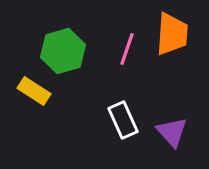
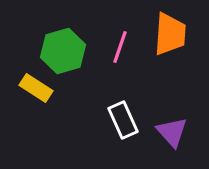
orange trapezoid: moved 2 px left
pink line: moved 7 px left, 2 px up
yellow rectangle: moved 2 px right, 3 px up
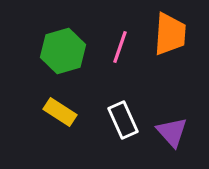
yellow rectangle: moved 24 px right, 24 px down
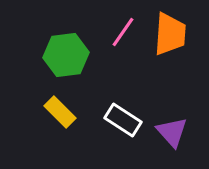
pink line: moved 3 px right, 15 px up; rotated 16 degrees clockwise
green hexagon: moved 3 px right, 4 px down; rotated 9 degrees clockwise
yellow rectangle: rotated 12 degrees clockwise
white rectangle: rotated 33 degrees counterclockwise
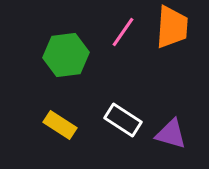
orange trapezoid: moved 2 px right, 7 px up
yellow rectangle: moved 13 px down; rotated 12 degrees counterclockwise
purple triangle: moved 1 px left, 2 px down; rotated 32 degrees counterclockwise
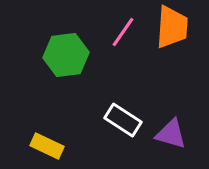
yellow rectangle: moved 13 px left, 21 px down; rotated 8 degrees counterclockwise
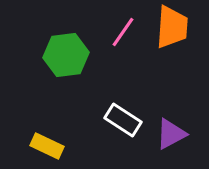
purple triangle: rotated 44 degrees counterclockwise
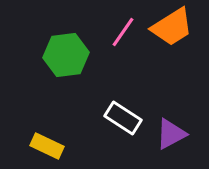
orange trapezoid: rotated 54 degrees clockwise
white rectangle: moved 2 px up
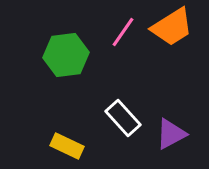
white rectangle: rotated 15 degrees clockwise
yellow rectangle: moved 20 px right
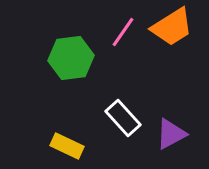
green hexagon: moved 5 px right, 3 px down
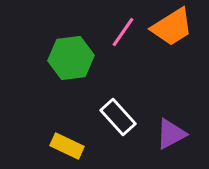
white rectangle: moved 5 px left, 1 px up
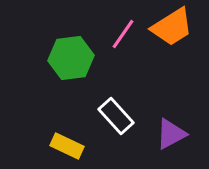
pink line: moved 2 px down
white rectangle: moved 2 px left, 1 px up
